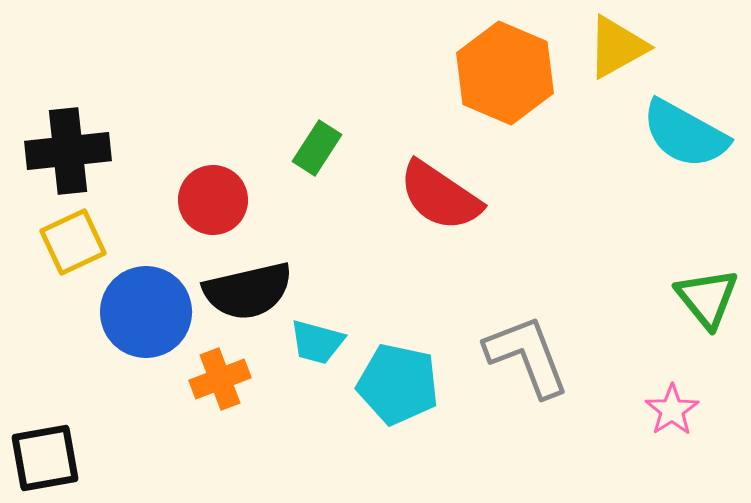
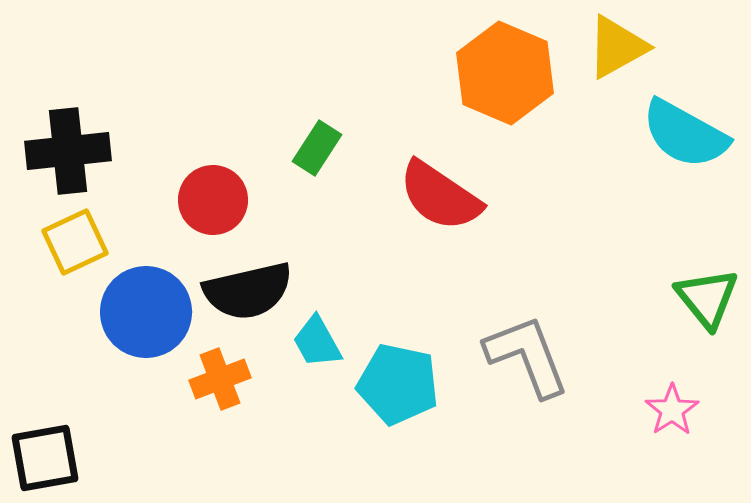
yellow square: moved 2 px right
cyan trapezoid: rotated 46 degrees clockwise
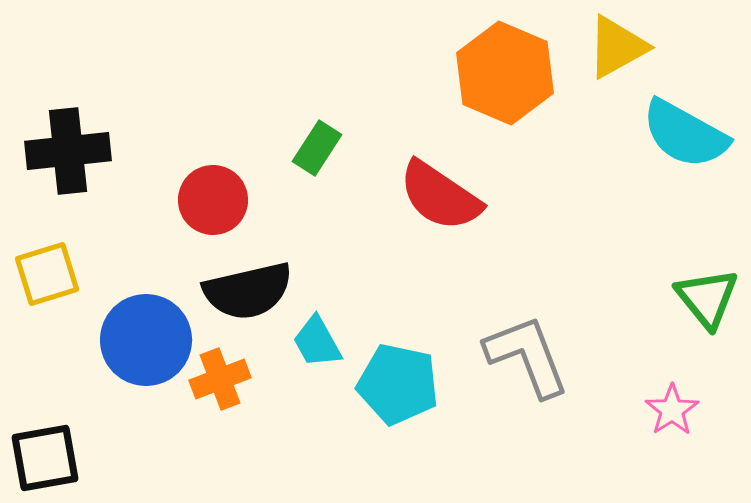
yellow square: moved 28 px left, 32 px down; rotated 8 degrees clockwise
blue circle: moved 28 px down
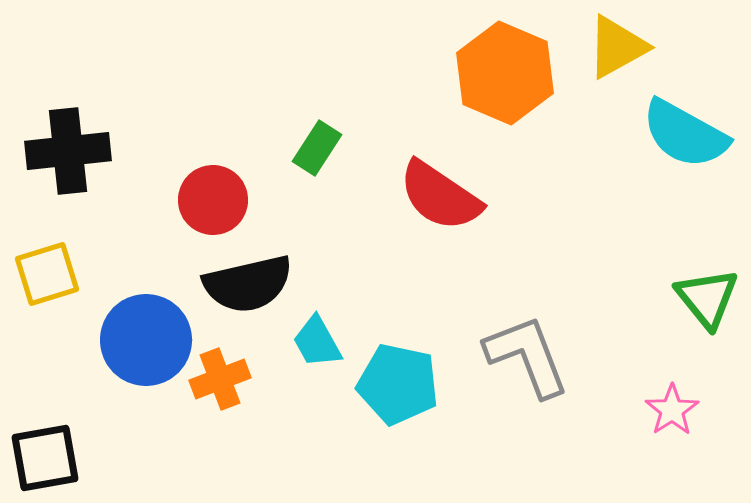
black semicircle: moved 7 px up
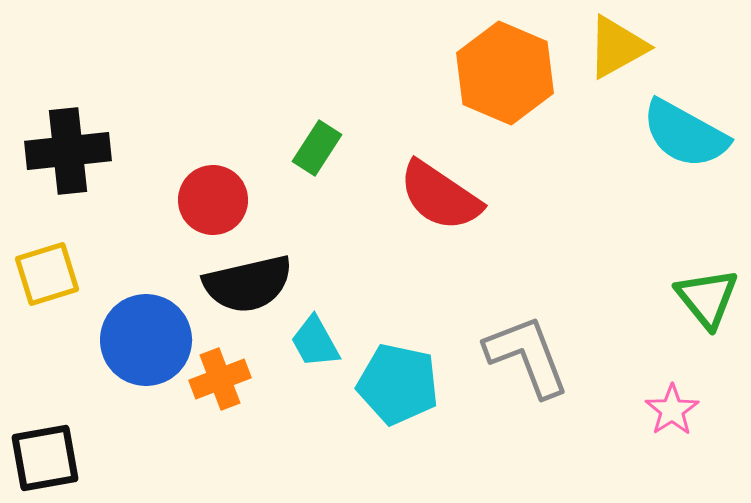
cyan trapezoid: moved 2 px left
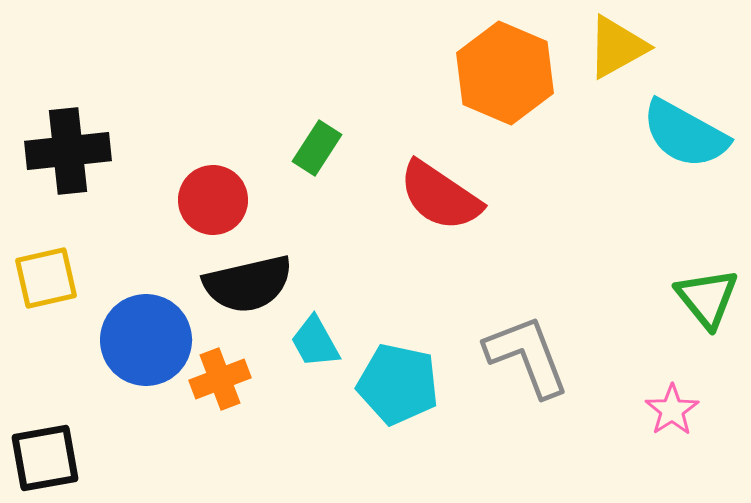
yellow square: moved 1 px left, 4 px down; rotated 4 degrees clockwise
